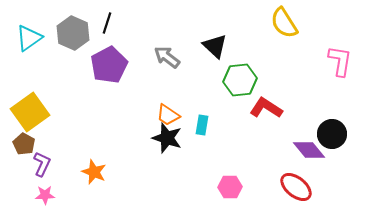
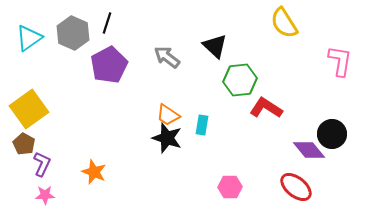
yellow square: moved 1 px left, 3 px up
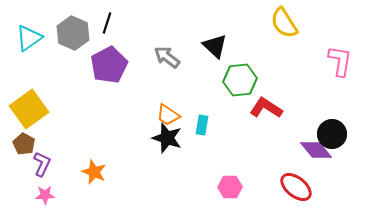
purple diamond: moved 7 px right
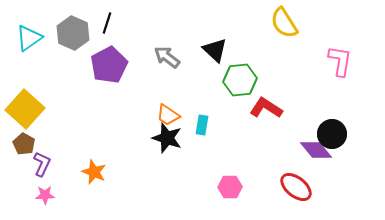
black triangle: moved 4 px down
yellow square: moved 4 px left; rotated 12 degrees counterclockwise
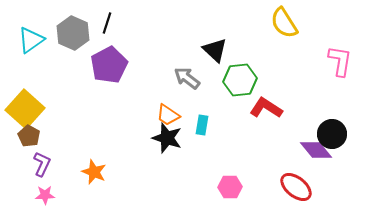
cyan triangle: moved 2 px right, 2 px down
gray arrow: moved 20 px right, 21 px down
brown pentagon: moved 5 px right, 8 px up
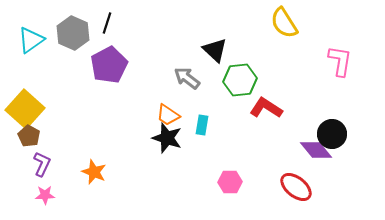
pink hexagon: moved 5 px up
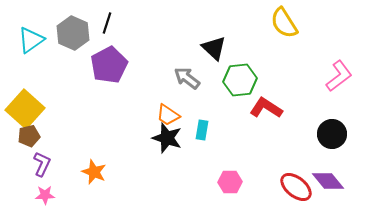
black triangle: moved 1 px left, 2 px up
pink L-shape: moved 1 px left, 15 px down; rotated 44 degrees clockwise
cyan rectangle: moved 5 px down
brown pentagon: rotated 30 degrees clockwise
purple diamond: moved 12 px right, 31 px down
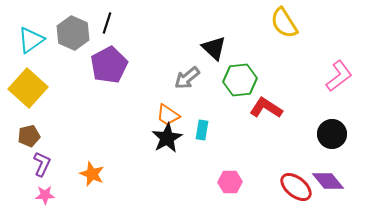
gray arrow: rotated 76 degrees counterclockwise
yellow square: moved 3 px right, 21 px up
black star: rotated 24 degrees clockwise
orange star: moved 2 px left, 2 px down
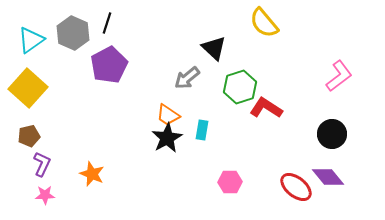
yellow semicircle: moved 20 px left; rotated 8 degrees counterclockwise
green hexagon: moved 7 px down; rotated 12 degrees counterclockwise
purple diamond: moved 4 px up
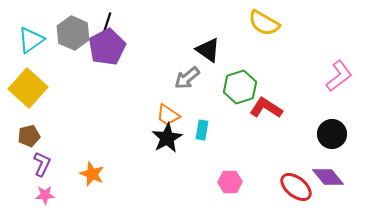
yellow semicircle: rotated 20 degrees counterclockwise
black triangle: moved 6 px left, 2 px down; rotated 8 degrees counterclockwise
purple pentagon: moved 2 px left, 18 px up
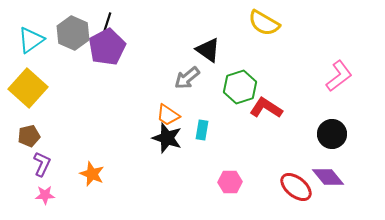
black star: rotated 24 degrees counterclockwise
